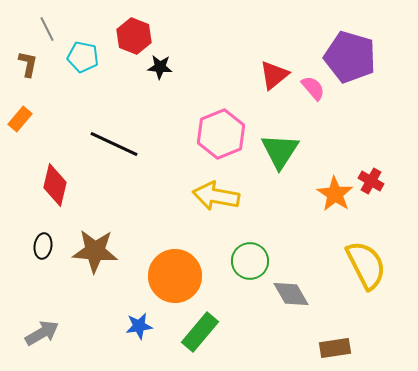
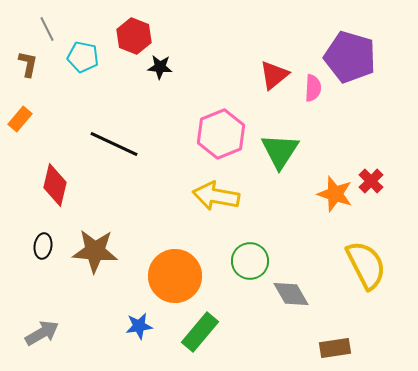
pink semicircle: rotated 44 degrees clockwise
red cross: rotated 15 degrees clockwise
orange star: rotated 15 degrees counterclockwise
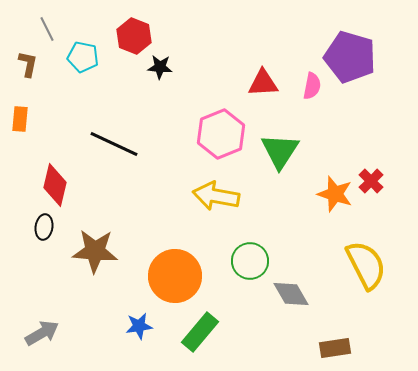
red triangle: moved 11 px left, 8 px down; rotated 36 degrees clockwise
pink semicircle: moved 1 px left, 2 px up; rotated 8 degrees clockwise
orange rectangle: rotated 35 degrees counterclockwise
black ellipse: moved 1 px right, 19 px up
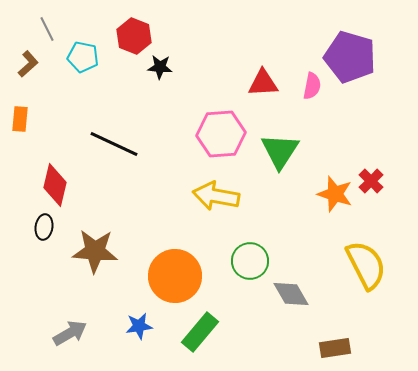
brown L-shape: rotated 36 degrees clockwise
pink hexagon: rotated 18 degrees clockwise
gray arrow: moved 28 px right
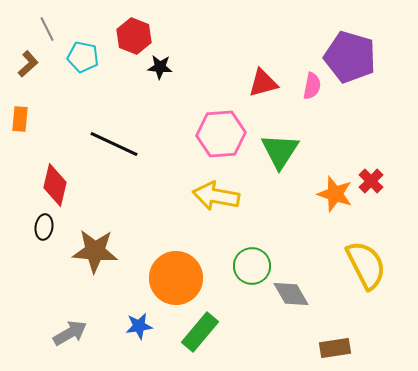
red triangle: rotated 12 degrees counterclockwise
green circle: moved 2 px right, 5 px down
orange circle: moved 1 px right, 2 px down
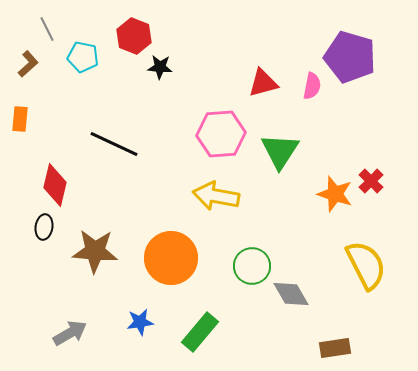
orange circle: moved 5 px left, 20 px up
blue star: moved 1 px right, 4 px up
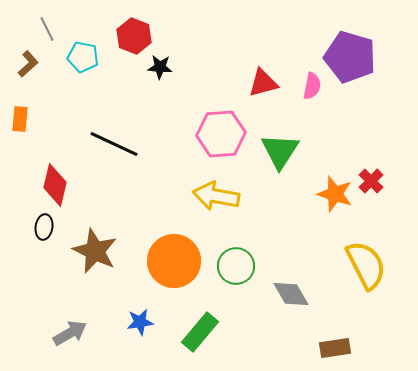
brown star: rotated 21 degrees clockwise
orange circle: moved 3 px right, 3 px down
green circle: moved 16 px left
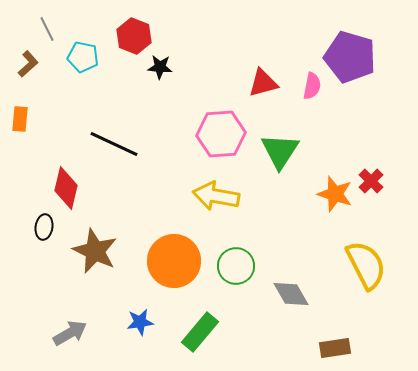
red diamond: moved 11 px right, 3 px down
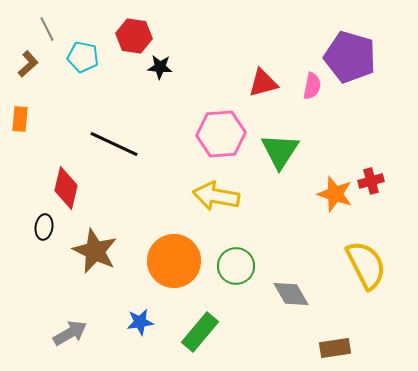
red hexagon: rotated 12 degrees counterclockwise
red cross: rotated 30 degrees clockwise
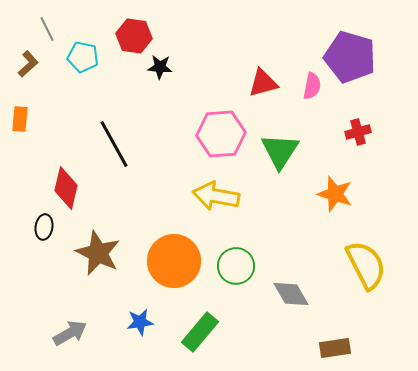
black line: rotated 36 degrees clockwise
red cross: moved 13 px left, 49 px up
brown star: moved 3 px right, 2 px down
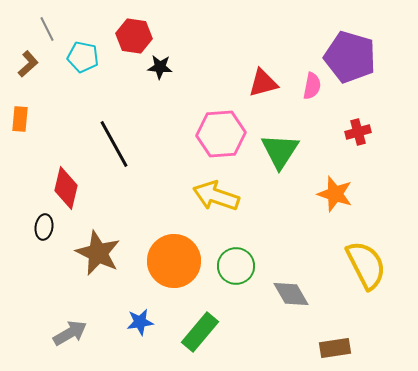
yellow arrow: rotated 9 degrees clockwise
